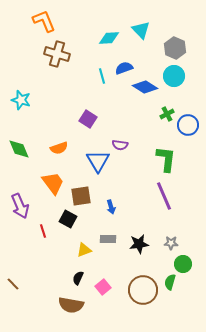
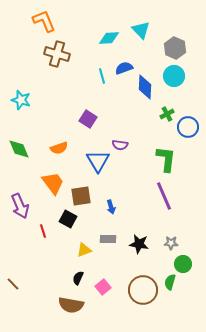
blue diamond: rotated 60 degrees clockwise
blue circle: moved 2 px down
black star: rotated 18 degrees clockwise
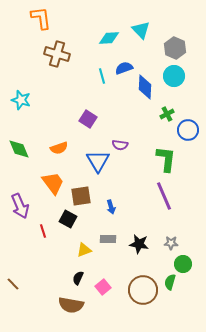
orange L-shape: moved 3 px left, 3 px up; rotated 15 degrees clockwise
blue circle: moved 3 px down
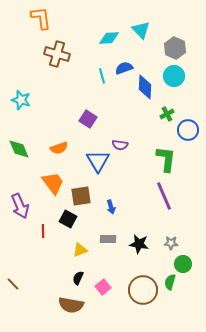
red line: rotated 16 degrees clockwise
yellow triangle: moved 4 px left
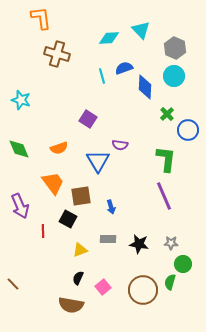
green cross: rotated 16 degrees counterclockwise
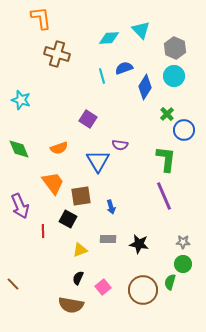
blue diamond: rotated 30 degrees clockwise
blue circle: moved 4 px left
gray star: moved 12 px right, 1 px up
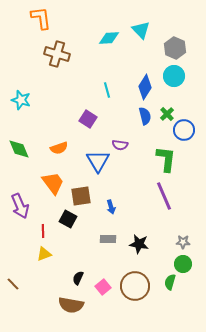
blue semicircle: moved 21 px right, 48 px down; rotated 96 degrees clockwise
cyan line: moved 5 px right, 14 px down
yellow triangle: moved 36 px left, 4 px down
brown circle: moved 8 px left, 4 px up
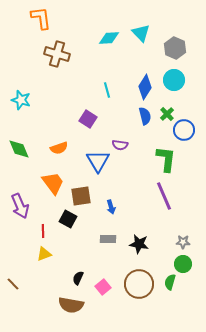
cyan triangle: moved 3 px down
cyan circle: moved 4 px down
brown circle: moved 4 px right, 2 px up
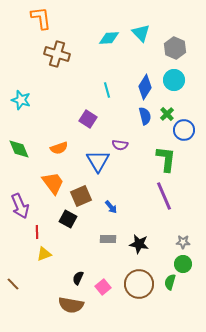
brown square: rotated 15 degrees counterclockwise
blue arrow: rotated 24 degrees counterclockwise
red line: moved 6 px left, 1 px down
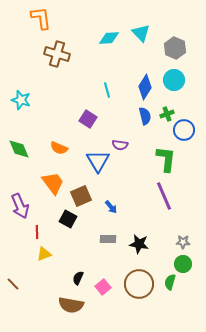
green cross: rotated 24 degrees clockwise
orange semicircle: rotated 42 degrees clockwise
